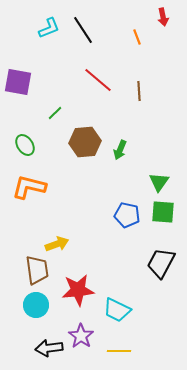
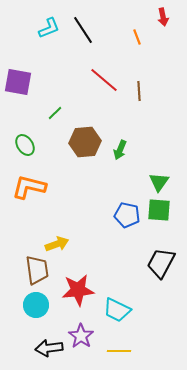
red line: moved 6 px right
green square: moved 4 px left, 2 px up
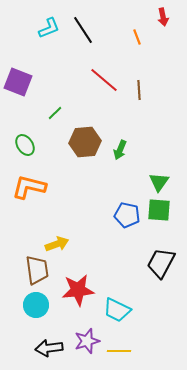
purple square: rotated 12 degrees clockwise
brown line: moved 1 px up
purple star: moved 6 px right, 5 px down; rotated 20 degrees clockwise
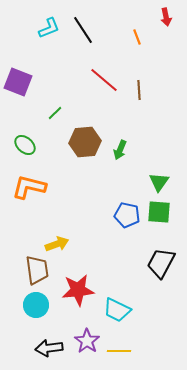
red arrow: moved 3 px right
green ellipse: rotated 15 degrees counterclockwise
green square: moved 2 px down
purple star: rotated 20 degrees counterclockwise
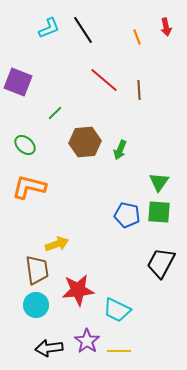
red arrow: moved 10 px down
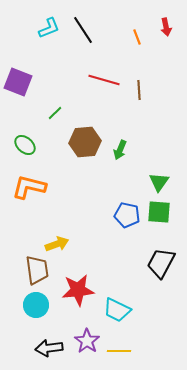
red line: rotated 24 degrees counterclockwise
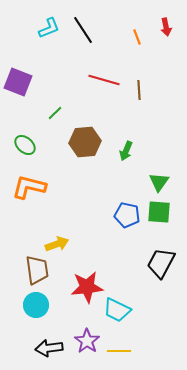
green arrow: moved 6 px right, 1 px down
red star: moved 9 px right, 3 px up
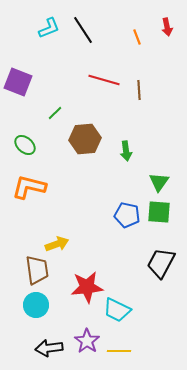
red arrow: moved 1 px right
brown hexagon: moved 3 px up
green arrow: rotated 30 degrees counterclockwise
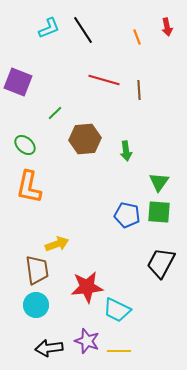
orange L-shape: rotated 92 degrees counterclockwise
purple star: rotated 15 degrees counterclockwise
